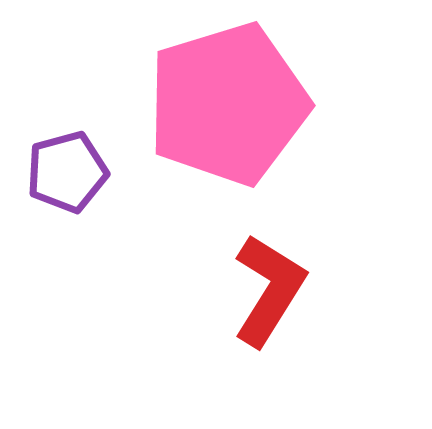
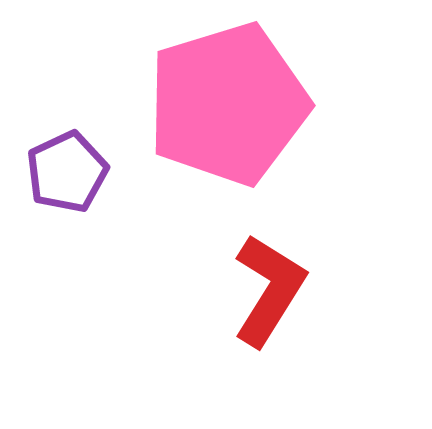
purple pentagon: rotated 10 degrees counterclockwise
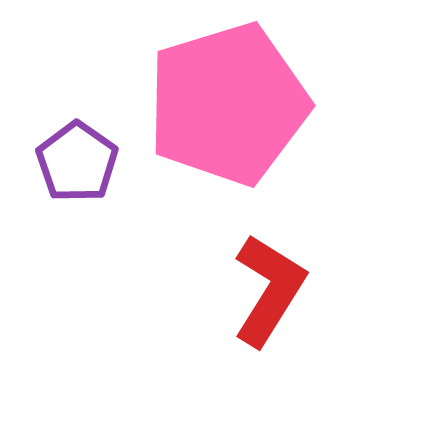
purple pentagon: moved 10 px right, 10 px up; rotated 12 degrees counterclockwise
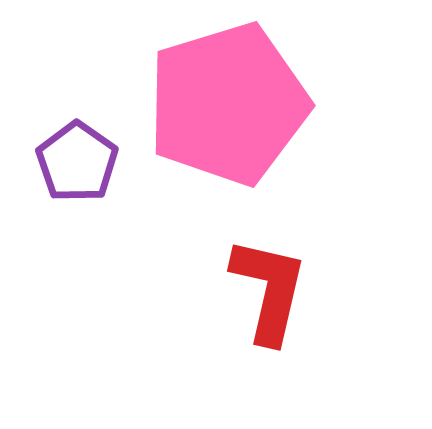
red L-shape: rotated 19 degrees counterclockwise
